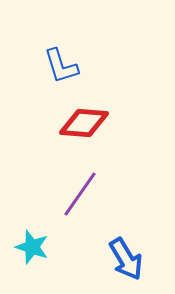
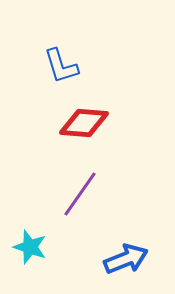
cyan star: moved 2 px left
blue arrow: rotated 81 degrees counterclockwise
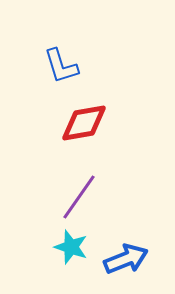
red diamond: rotated 15 degrees counterclockwise
purple line: moved 1 px left, 3 px down
cyan star: moved 41 px right
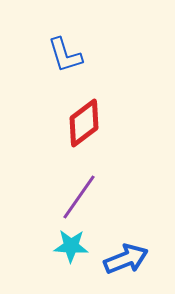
blue L-shape: moved 4 px right, 11 px up
red diamond: rotated 27 degrees counterclockwise
cyan star: moved 1 px up; rotated 16 degrees counterclockwise
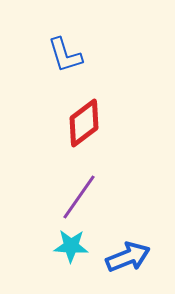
blue arrow: moved 2 px right, 2 px up
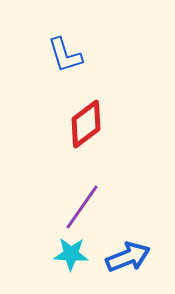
red diamond: moved 2 px right, 1 px down
purple line: moved 3 px right, 10 px down
cyan star: moved 8 px down
